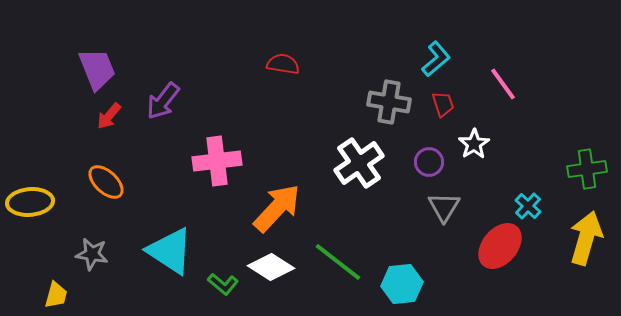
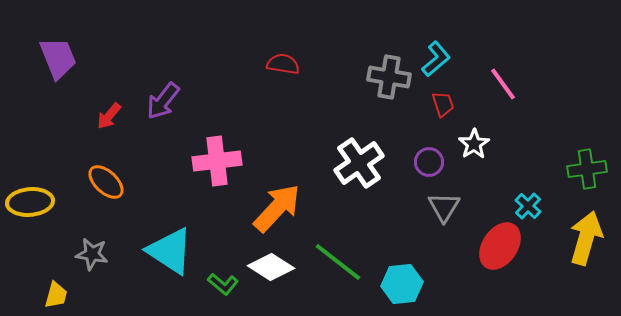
purple trapezoid: moved 39 px left, 11 px up
gray cross: moved 25 px up
red ellipse: rotated 6 degrees counterclockwise
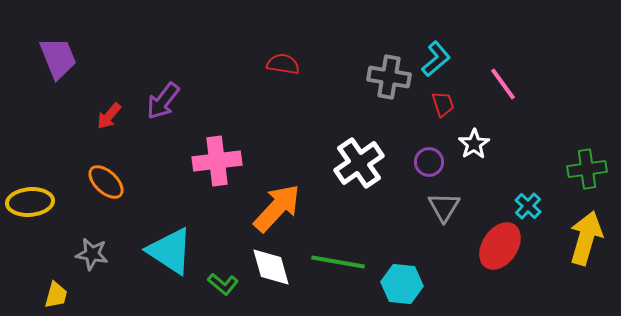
green line: rotated 28 degrees counterclockwise
white diamond: rotated 42 degrees clockwise
cyan hexagon: rotated 12 degrees clockwise
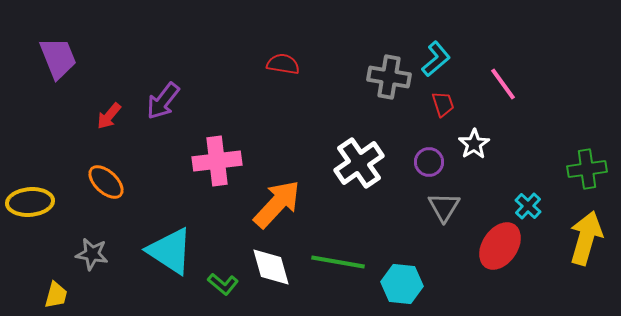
orange arrow: moved 4 px up
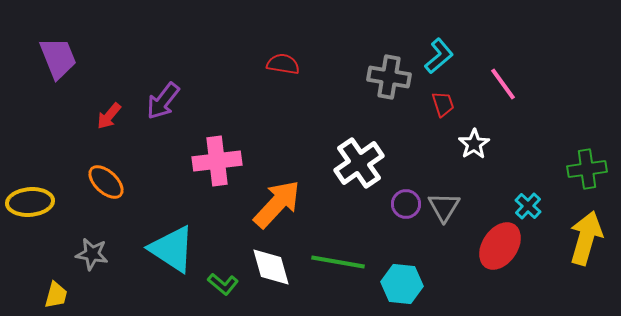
cyan L-shape: moved 3 px right, 3 px up
purple circle: moved 23 px left, 42 px down
cyan triangle: moved 2 px right, 2 px up
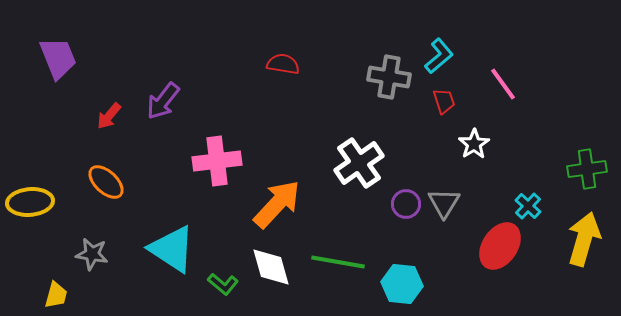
red trapezoid: moved 1 px right, 3 px up
gray triangle: moved 4 px up
yellow arrow: moved 2 px left, 1 px down
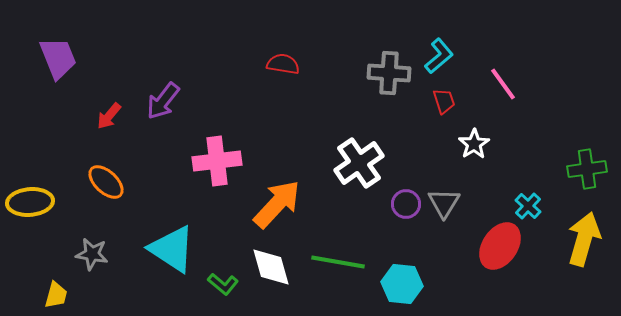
gray cross: moved 4 px up; rotated 6 degrees counterclockwise
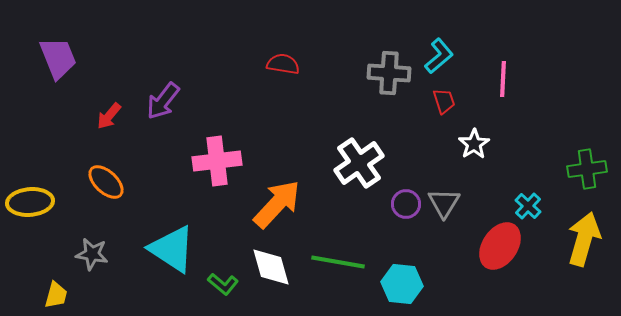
pink line: moved 5 px up; rotated 39 degrees clockwise
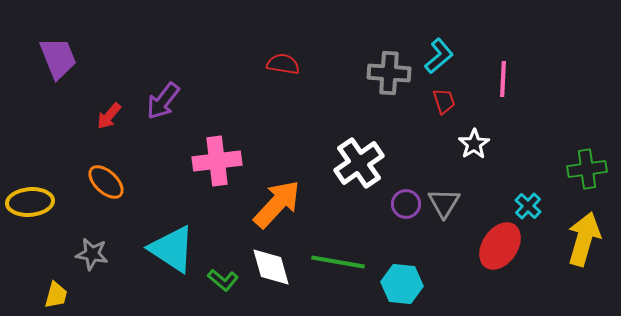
green L-shape: moved 4 px up
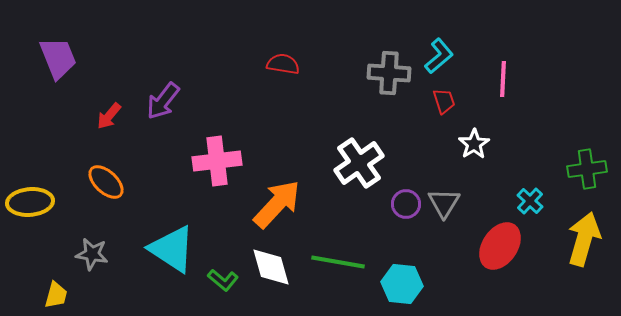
cyan cross: moved 2 px right, 5 px up
